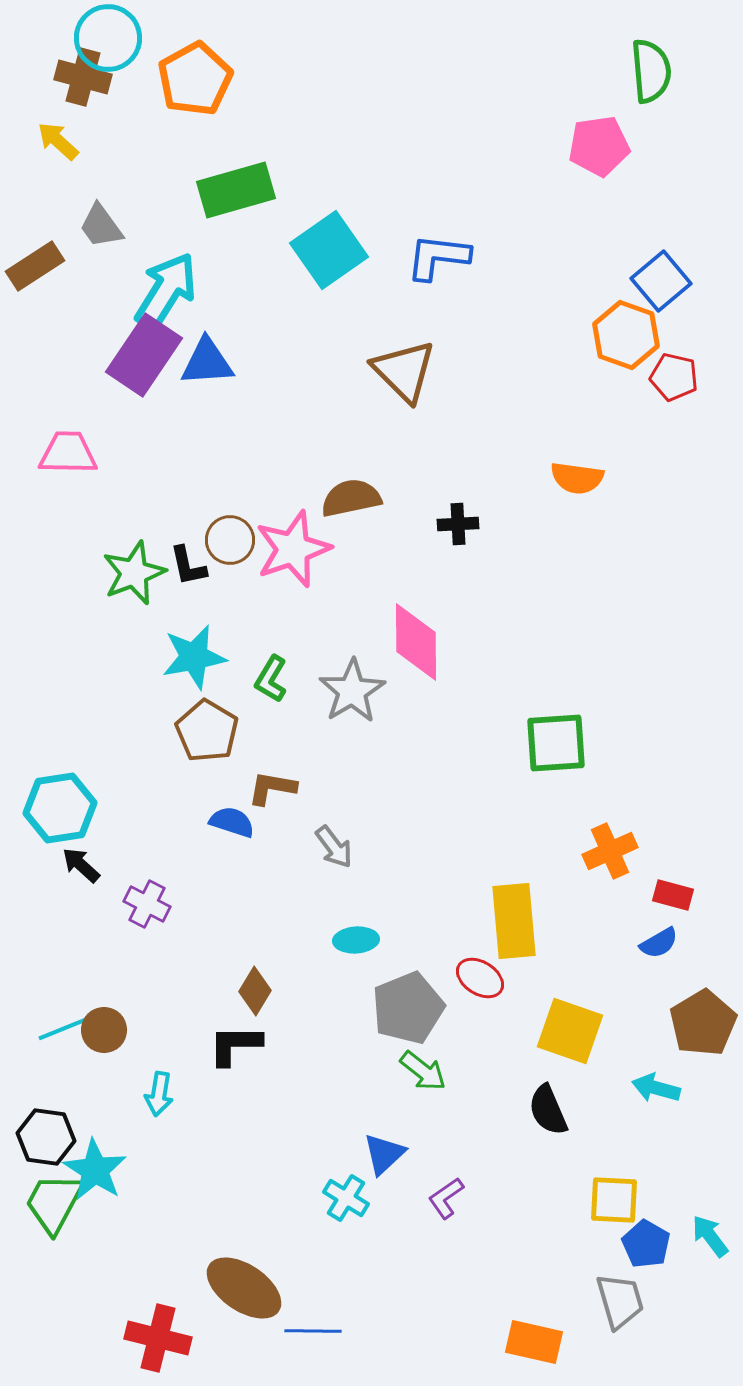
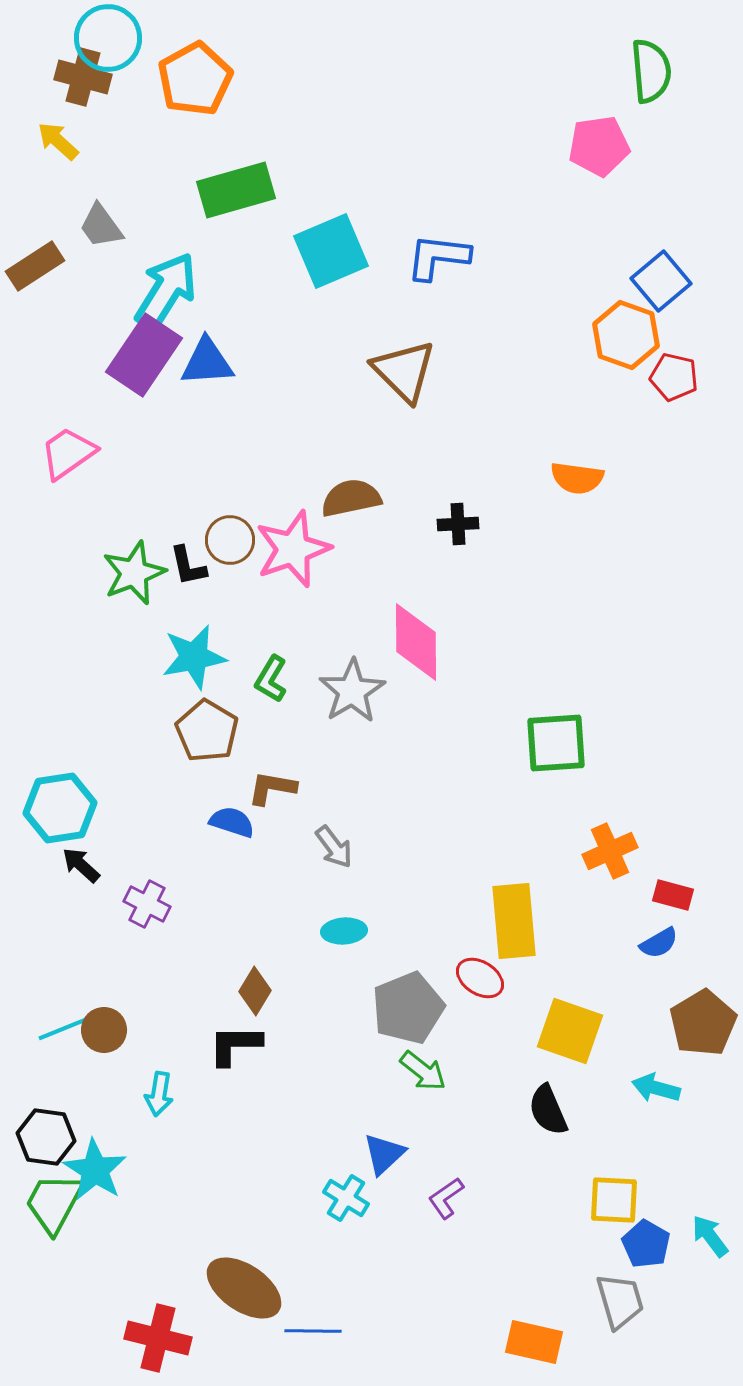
cyan square at (329, 250): moved 2 px right, 1 px down; rotated 12 degrees clockwise
pink trapezoid at (68, 453): rotated 36 degrees counterclockwise
cyan ellipse at (356, 940): moved 12 px left, 9 px up
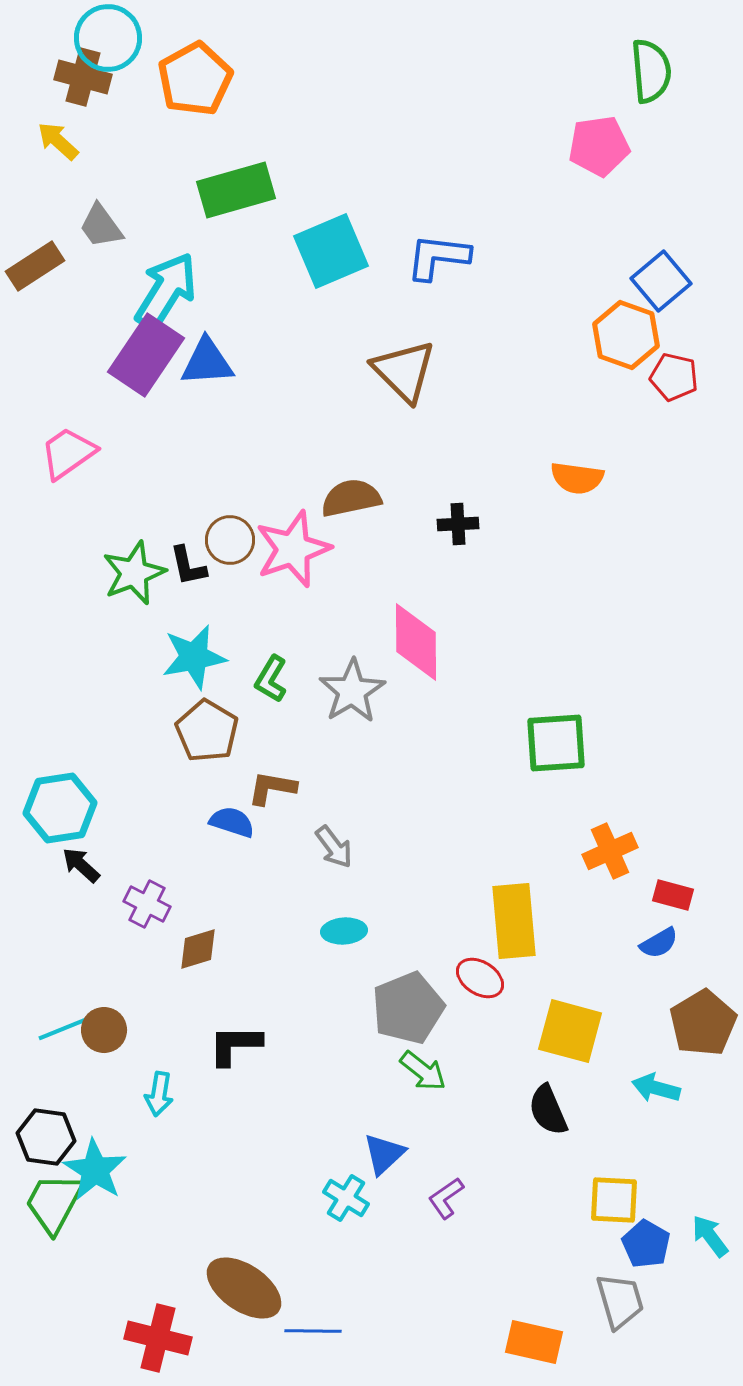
purple rectangle at (144, 355): moved 2 px right
brown diamond at (255, 991): moved 57 px left, 42 px up; rotated 42 degrees clockwise
yellow square at (570, 1031): rotated 4 degrees counterclockwise
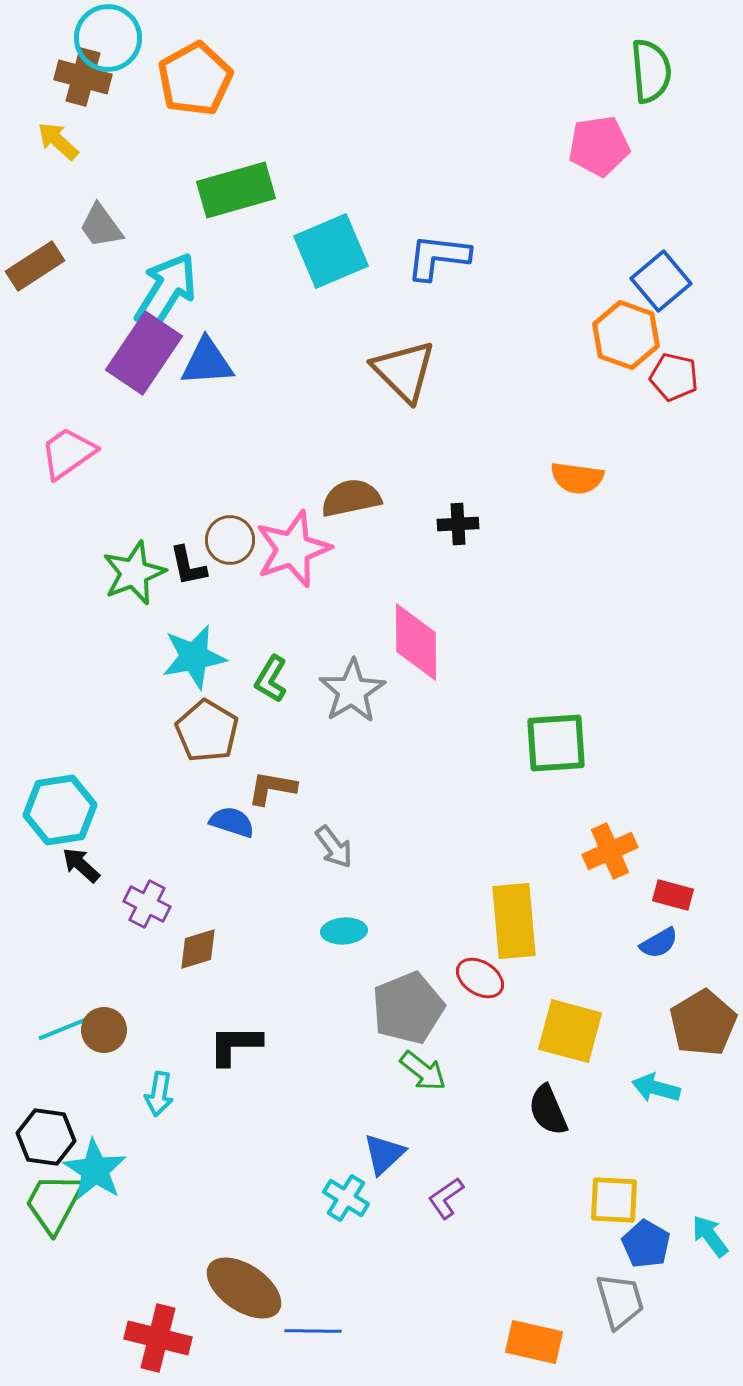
purple rectangle at (146, 355): moved 2 px left, 2 px up
cyan hexagon at (60, 808): moved 2 px down
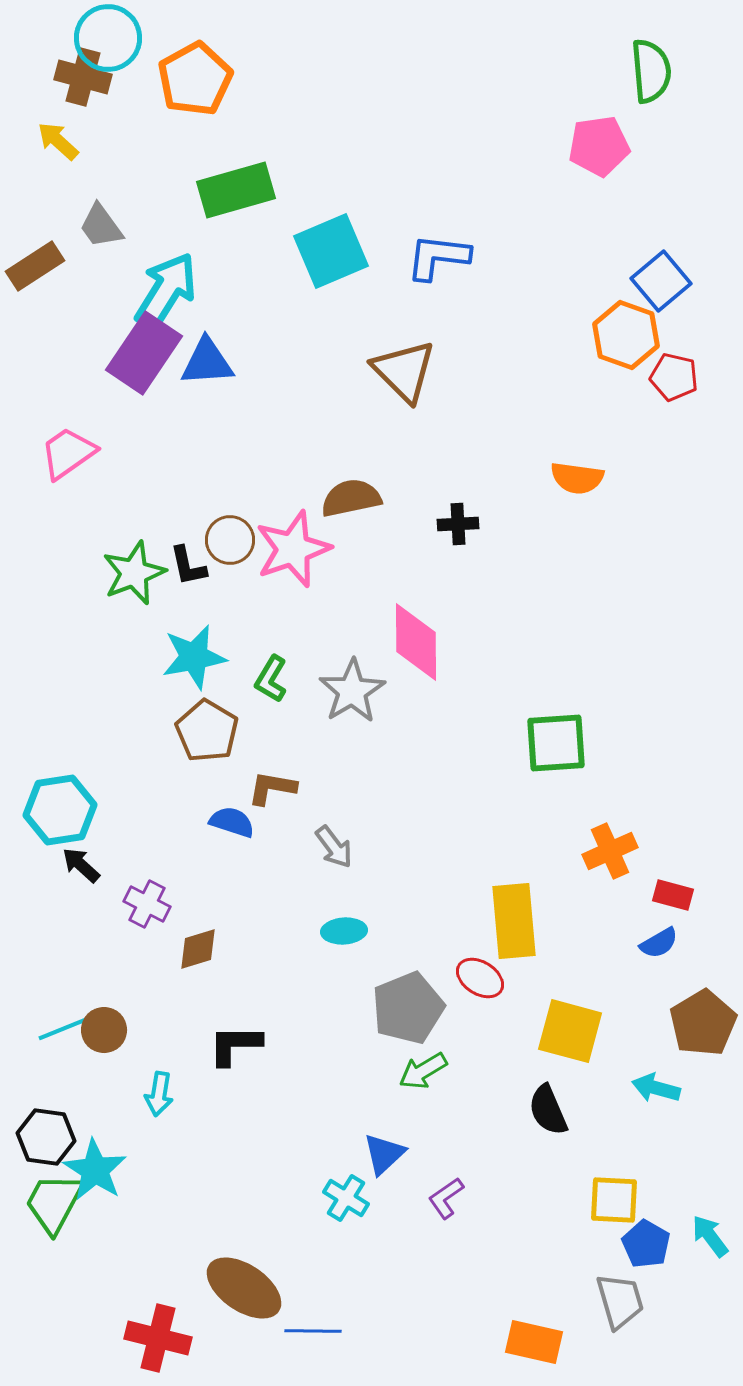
green arrow at (423, 1071): rotated 111 degrees clockwise
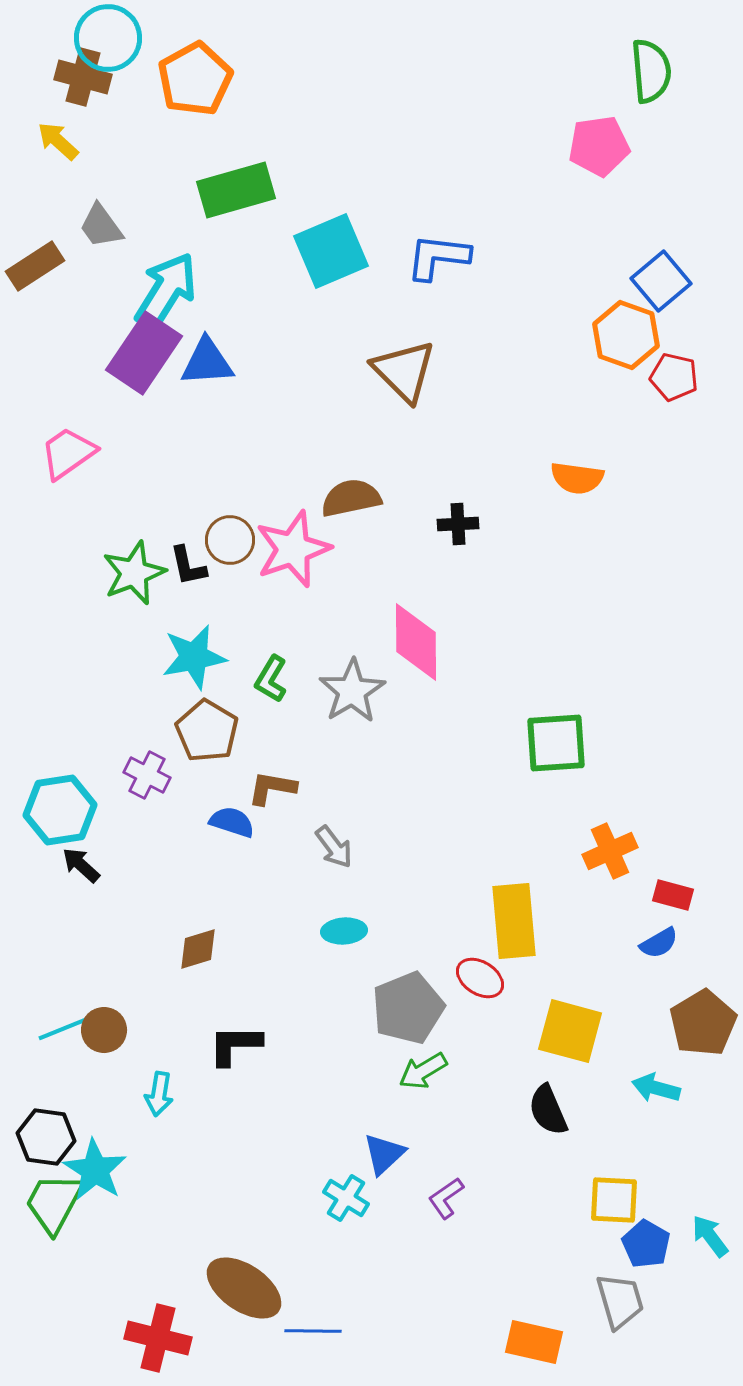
purple cross at (147, 904): moved 129 px up
